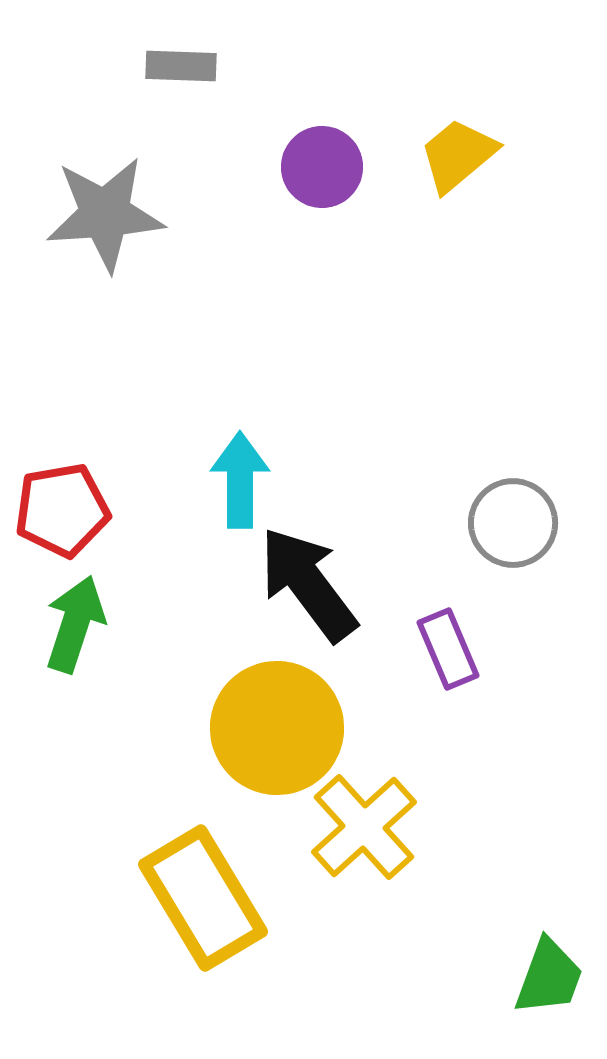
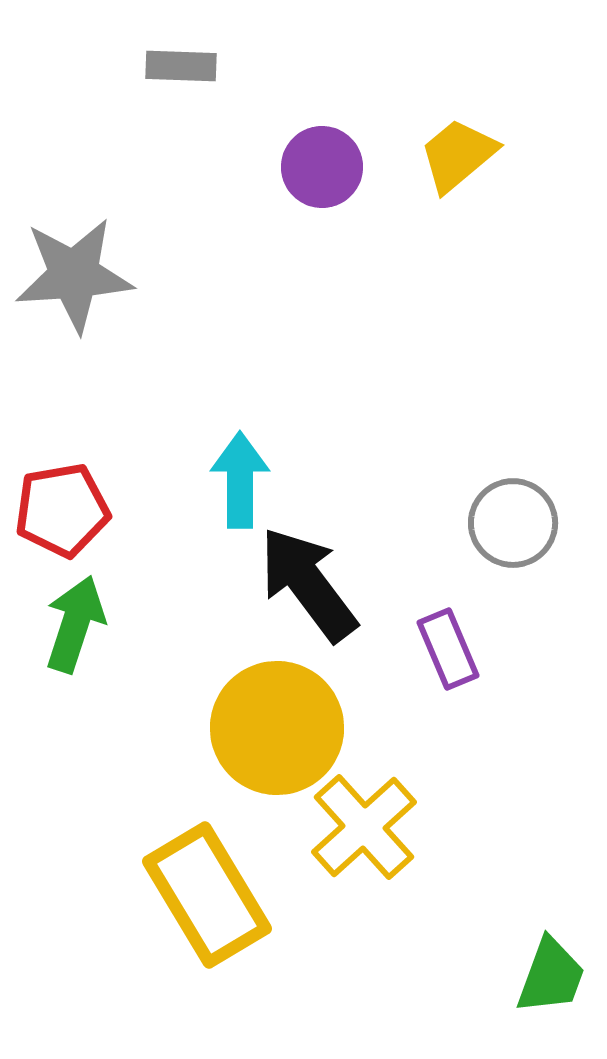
gray star: moved 31 px left, 61 px down
yellow rectangle: moved 4 px right, 3 px up
green trapezoid: moved 2 px right, 1 px up
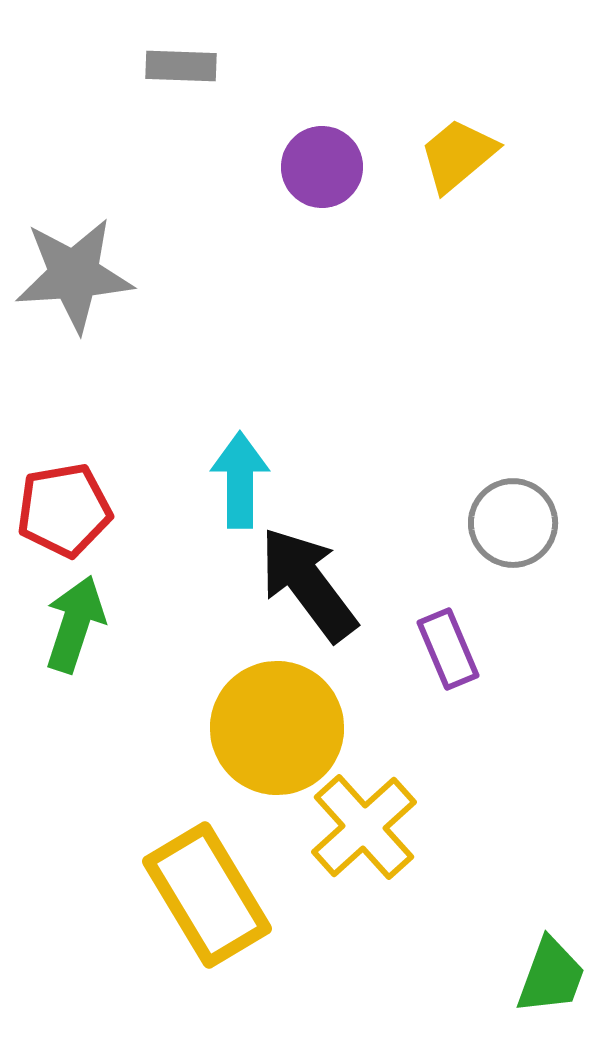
red pentagon: moved 2 px right
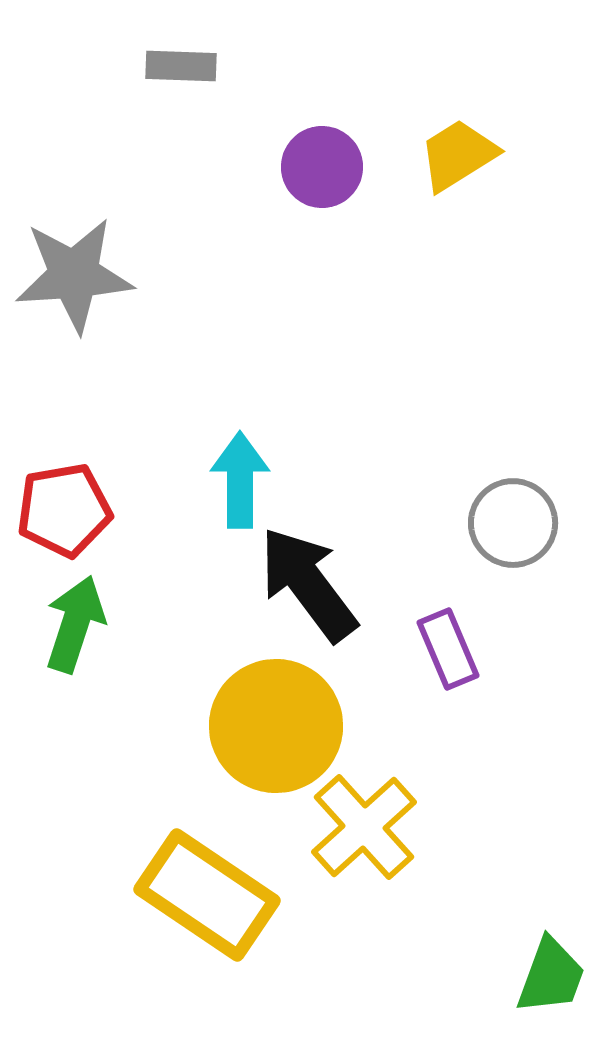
yellow trapezoid: rotated 8 degrees clockwise
yellow circle: moved 1 px left, 2 px up
yellow rectangle: rotated 25 degrees counterclockwise
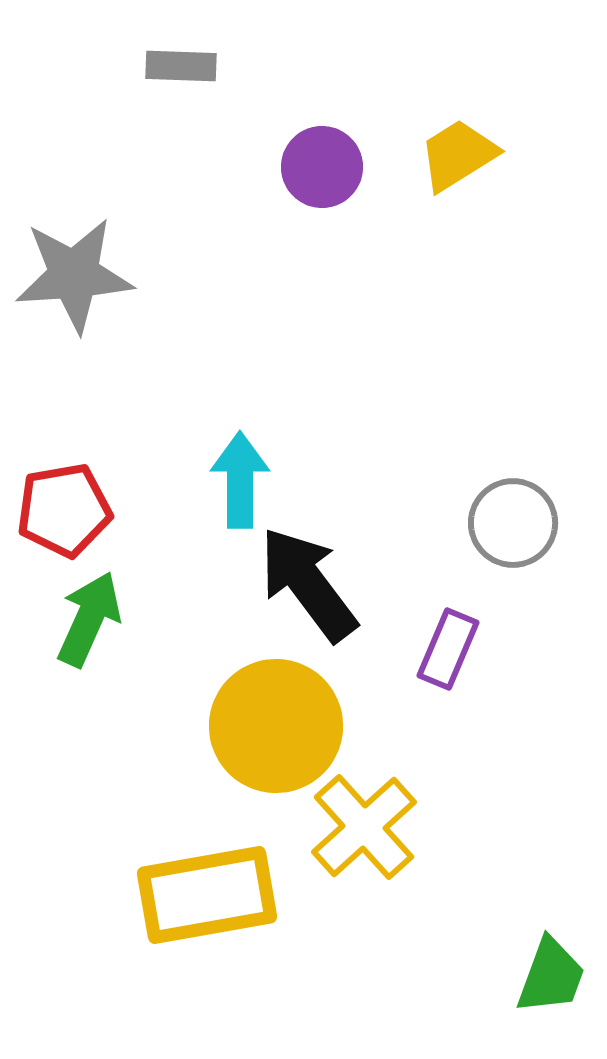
green arrow: moved 14 px right, 5 px up; rotated 6 degrees clockwise
purple rectangle: rotated 46 degrees clockwise
yellow rectangle: rotated 44 degrees counterclockwise
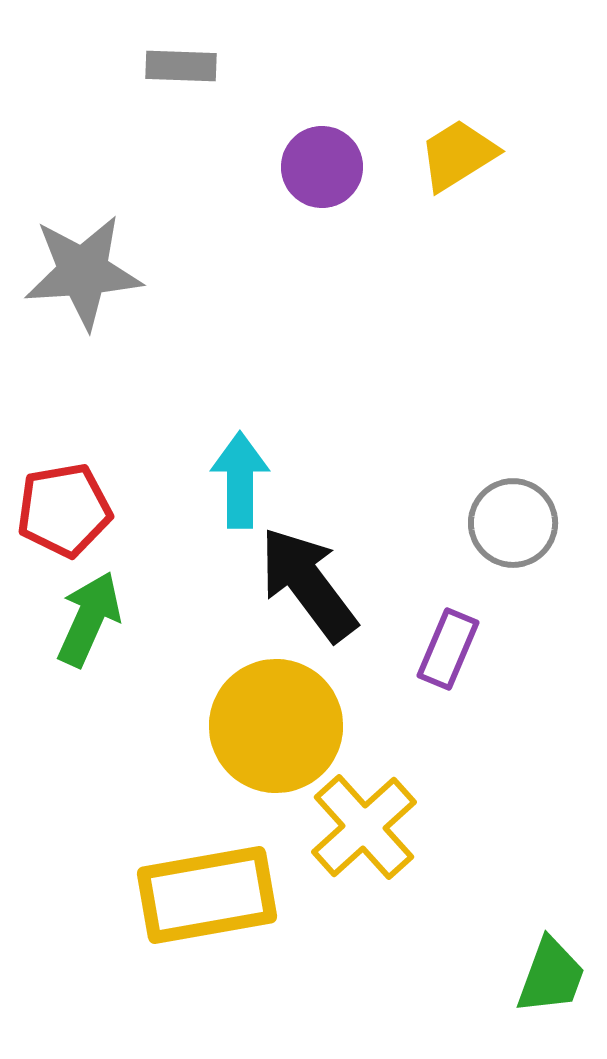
gray star: moved 9 px right, 3 px up
